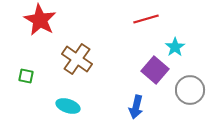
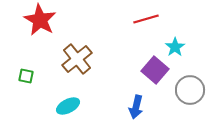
brown cross: rotated 16 degrees clockwise
cyan ellipse: rotated 45 degrees counterclockwise
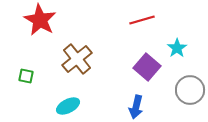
red line: moved 4 px left, 1 px down
cyan star: moved 2 px right, 1 px down
purple square: moved 8 px left, 3 px up
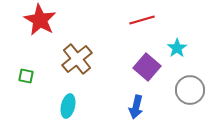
cyan ellipse: rotated 50 degrees counterclockwise
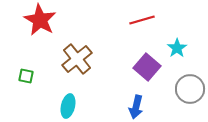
gray circle: moved 1 px up
